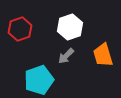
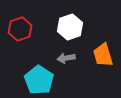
gray arrow: moved 2 px down; rotated 36 degrees clockwise
cyan pentagon: rotated 20 degrees counterclockwise
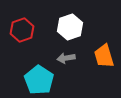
red hexagon: moved 2 px right, 1 px down
orange trapezoid: moved 1 px right, 1 px down
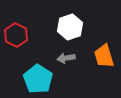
red hexagon: moved 6 px left, 5 px down; rotated 15 degrees counterclockwise
cyan pentagon: moved 1 px left, 1 px up
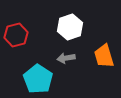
red hexagon: rotated 20 degrees clockwise
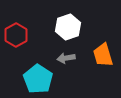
white hexagon: moved 2 px left
red hexagon: rotated 15 degrees counterclockwise
orange trapezoid: moved 1 px left, 1 px up
